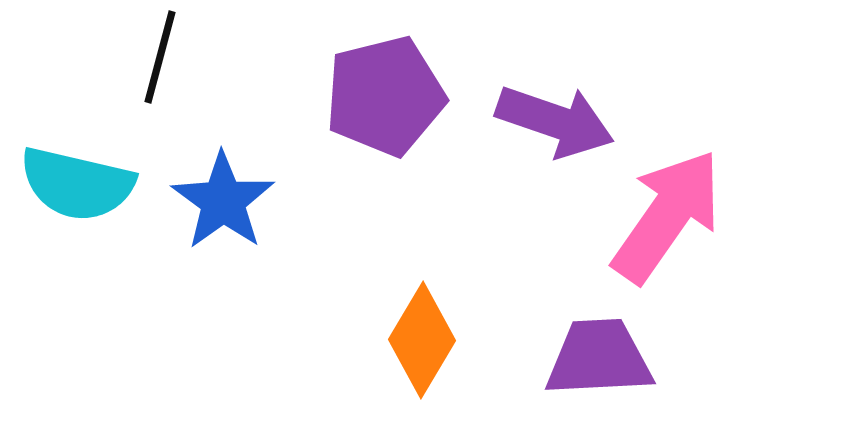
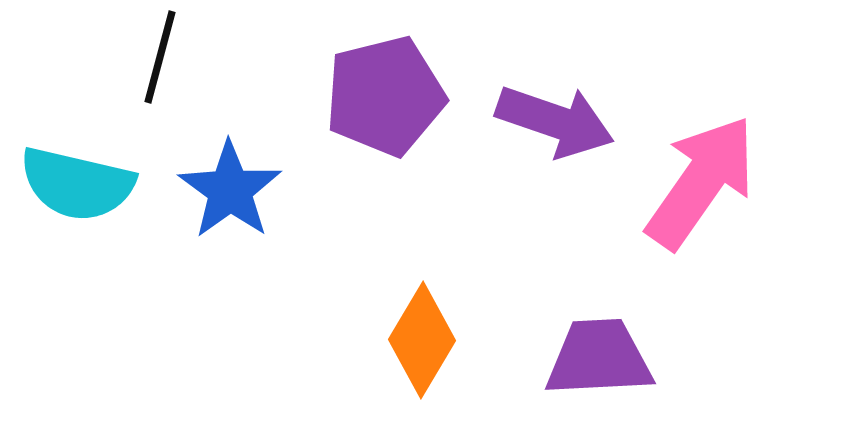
blue star: moved 7 px right, 11 px up
pink arrow: moved 34 px right, 34 px up
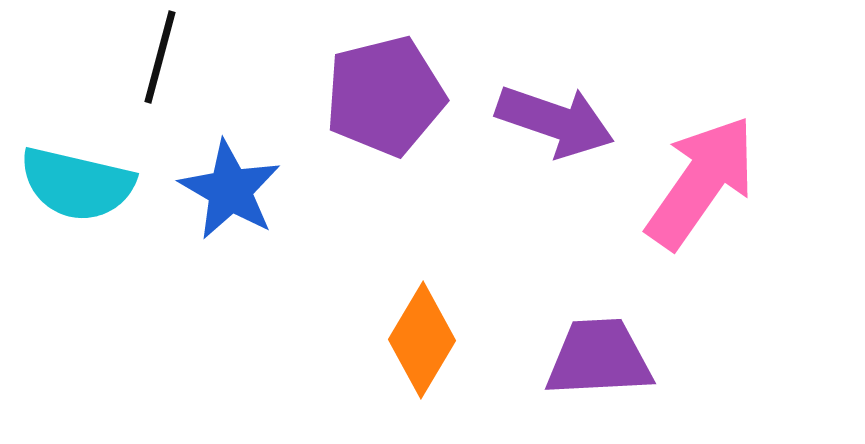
blue star: rotated 6 degrees counterclockwise
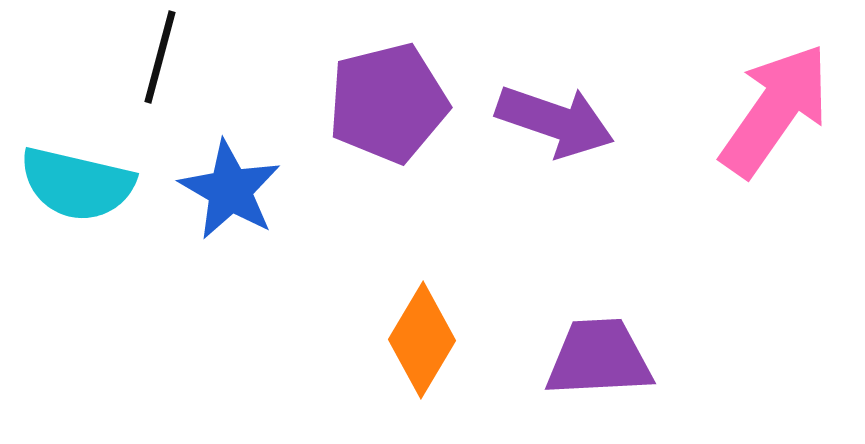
purple pentagon: moved 3 px right, 7 px down
pink arrow: moved 74 px right, 72 px up
